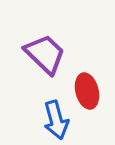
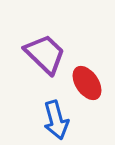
red ellipse: moved 8 px up; rotated 20 degrees counterclockwise
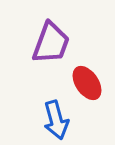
purple trapezoid: moved 6 px right, 11 px up; rotated 66 degrees clockwise
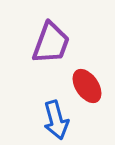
red ellipse: moved 3 px down
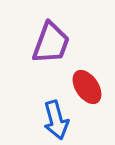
red ellipse: moved 1 px down
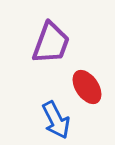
blue arrow: rotated 12 degrees counterclockwise
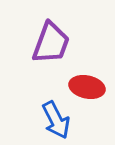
red ellipse: rotated 44 degrees counterclockwise
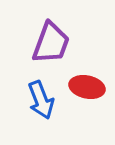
blue arrow: moved 15 px left, 20 px up; rotated 6 degrees clockwise
